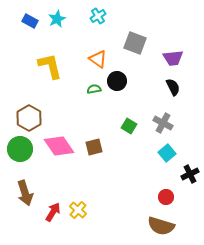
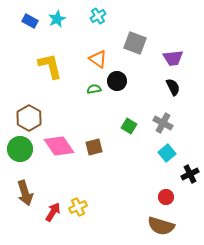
yellow cross: moved 3 px up; rotated 24 degrees clockwise
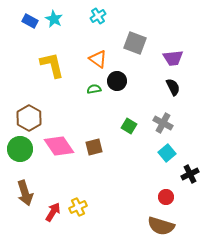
cyan star: moved 3 px left; rotated 18 degrees counterclockwise
yellow L-shape: moved 2 px right, 1 px up
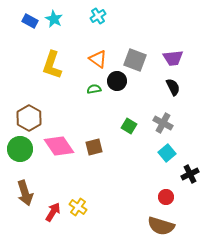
gray square: moved 17 px down
yellow L-shape: rotated 148 degrees counterclockwise
yellow cross: rotated 30 degrees counterclockwise
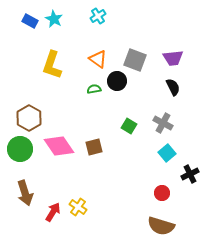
red circle: moved 4 px left, 4 px up
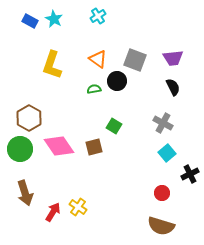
green square: moved 15 px left
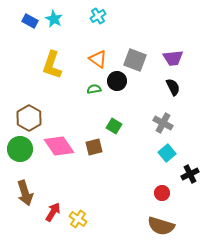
yellow cross: moved 12 px down
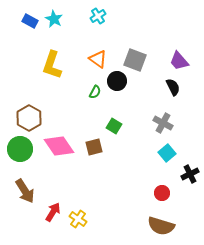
purple trapezoid: moved 6 px right, 3 px down; rotated 55 degrees clockwise
green semicircle: moved 1 px right, 3 px down; rotated 128 degrees clockwise
brown arrow: moved 2 px up; rotated 15 degrees counterclockwise
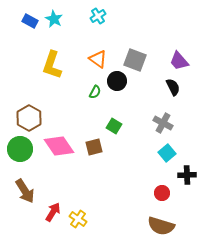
black cross: moved 3 px left, 1 px down; rotated 24 degrees clockwise
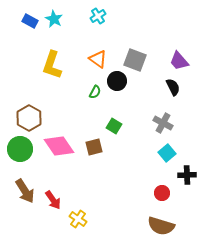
red arrow: moved 12 px up; rotated 114 degrees clockwise
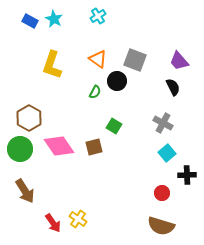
red arrow: moved 23 px down
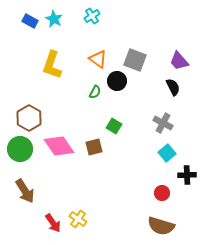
cyan cross: moved 6 px left
